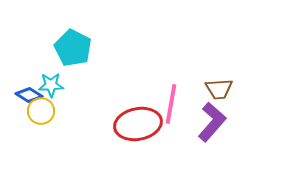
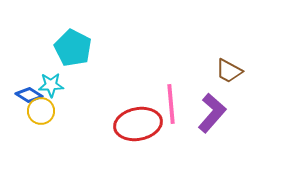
brown trapezoid: moved 10 px right, 18 px up; rotated 32 degrees clockwise
pink line: rotated 15 degrees counterclockwise
purple L-shape: moved 9 px up
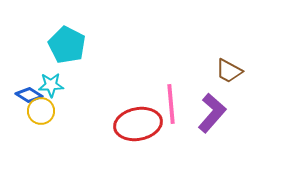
cyan pentagon: moved 6 px left, 3 px up
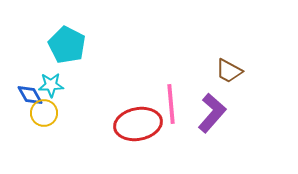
blue diamond: moved 1 px right; rotated 28 degrees clockwise
yellow circle: moved 3 px right, 2 px down
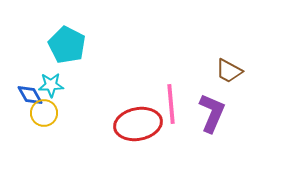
purple L-shape: rotated 18 degrees counterclockwise
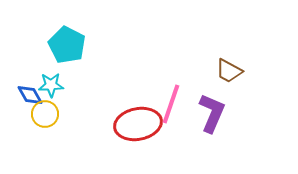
pink line: rotated 24 degrees clockwise
yellow circle: moved 1 px right, 1 px down
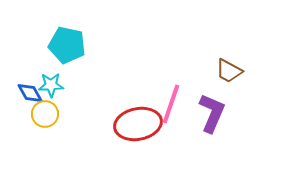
cyan pentagon: rotated 15 degrees counterclockwise
blue diamond: moved 2 px up
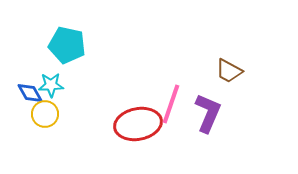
purple L-shape: moved 4 px left
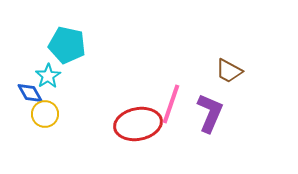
cyan star: moved 3 px left, 9 px up; rotated 30 degrees counterclockwise
purple L-shape: moved 2 px right
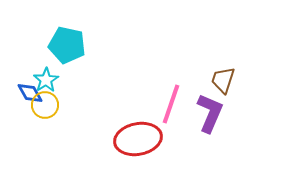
brown trapezoid: moved 6 px left, 9 px down; rotated 80 degrees clockwise
cyan star: moved 2 px left, 4 px down
yellow circle: moved 9 px up
red ellipse: moved 15 px down
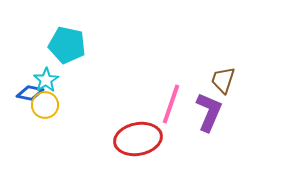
blue diamond: rotated 48 degrees counterclockwise
purple L-shape: moved 1 px left, 1 px up
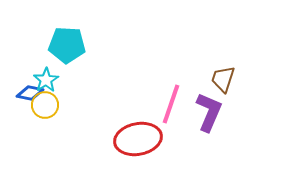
cyan pentagon: rotated 9 degrees counterclockwise
brown trapezoid: moved 1 px up
